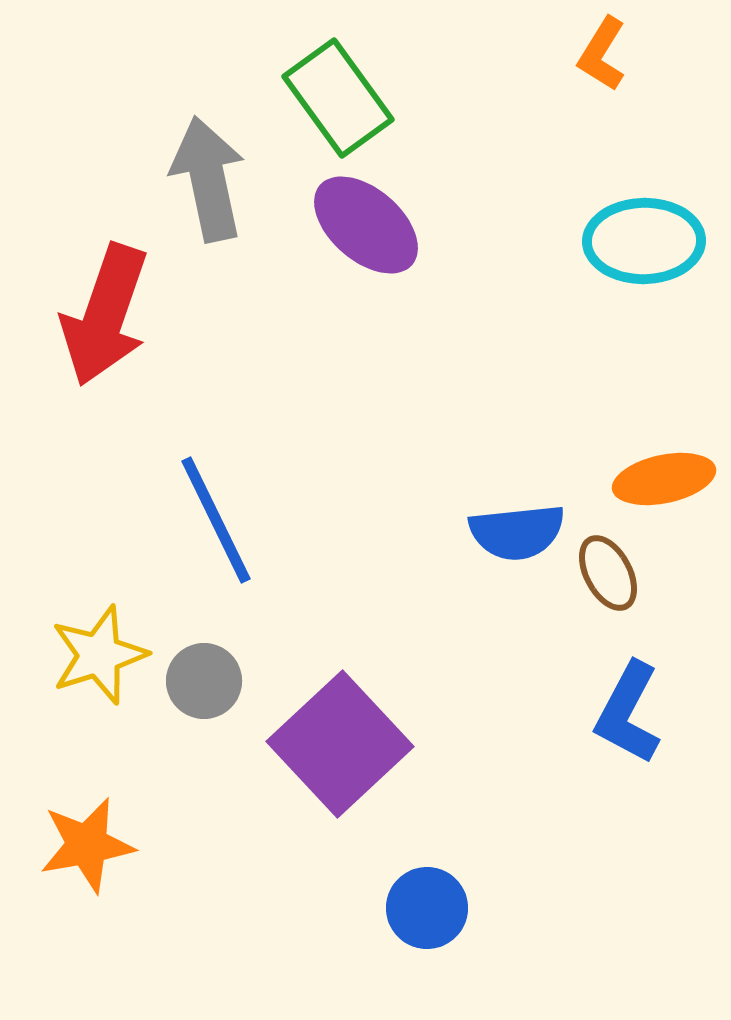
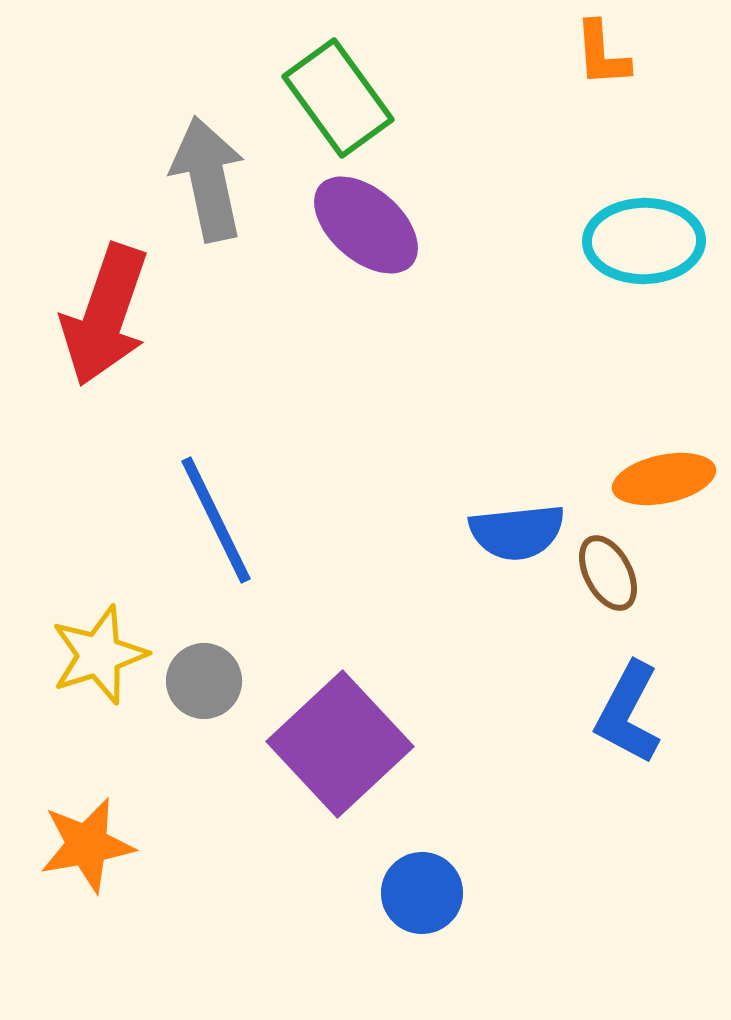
orange L-shape: rotated 36 degrees counterclockwise
blue circle: moved 5 px left, 15 px up
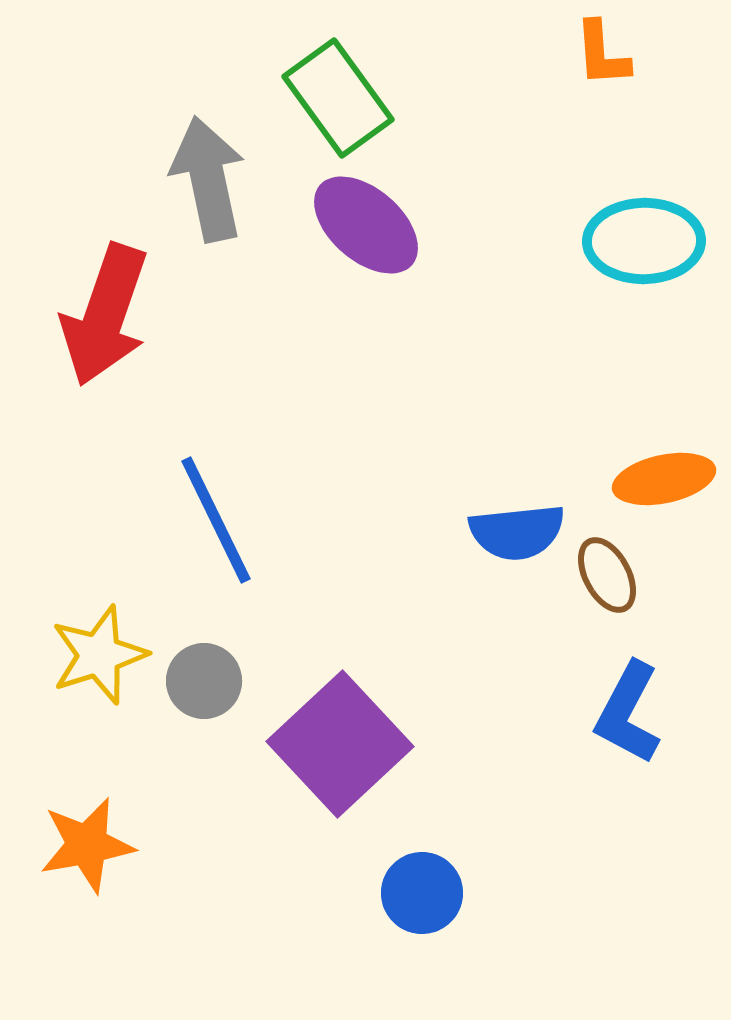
brown ellipse: moved 1 px left, 2 px down
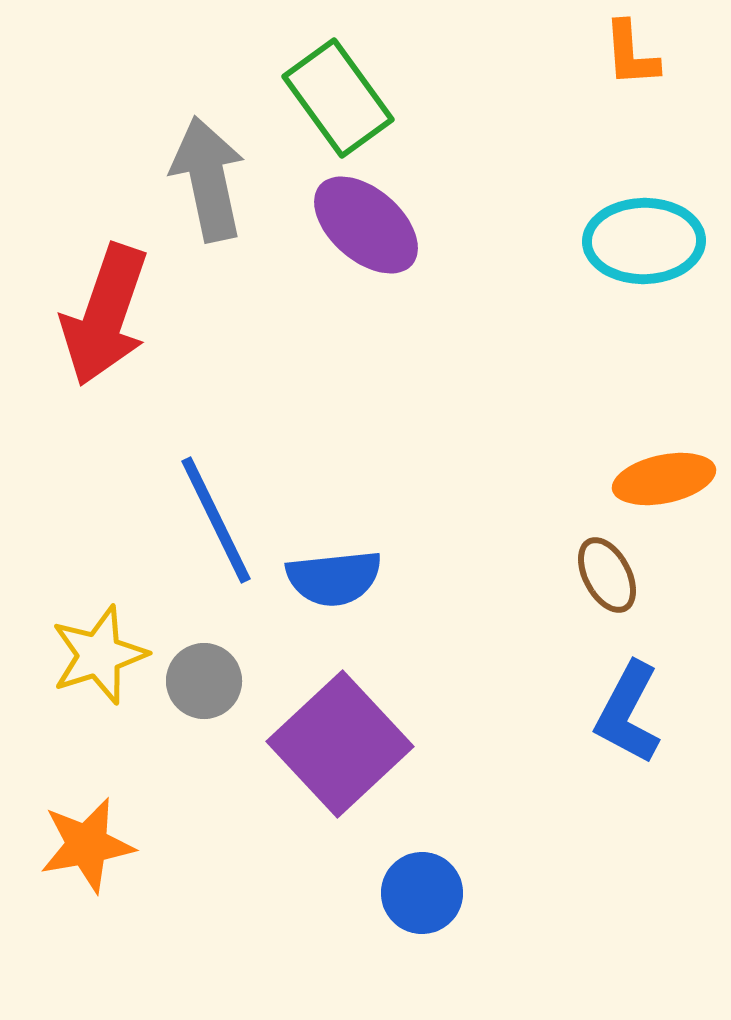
orange L-shape: moved 29 px right
blue semicircle: moved 183 px left, 46 px down
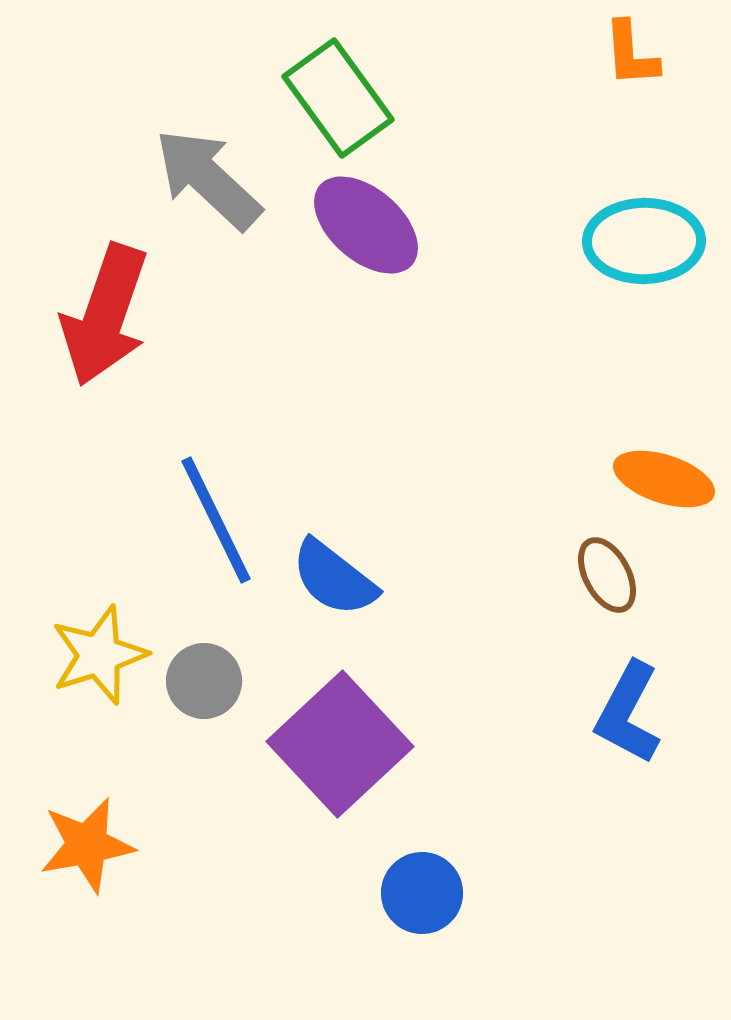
gray arrow: rotated 35 degrees counterclockwise
orange ellipse: rotated 30 degrees clockwise
blue semicircle: rotated 44 degrees clockwise
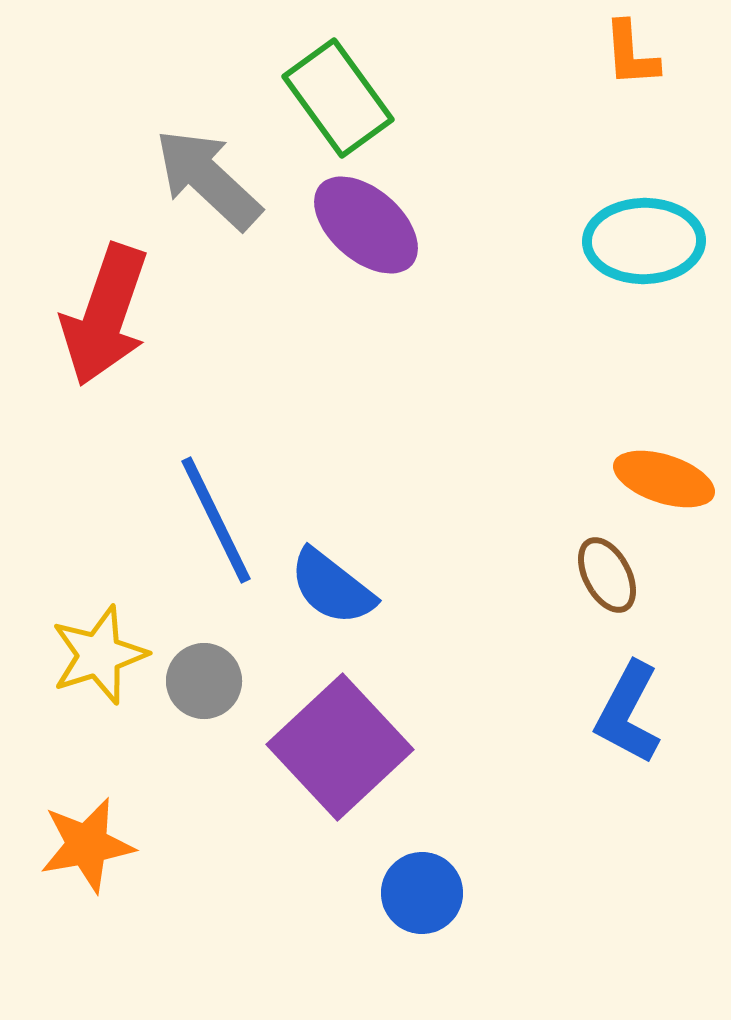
blue semicircle: moved 2 px left, 9 px down
purple square: moved 3 px down
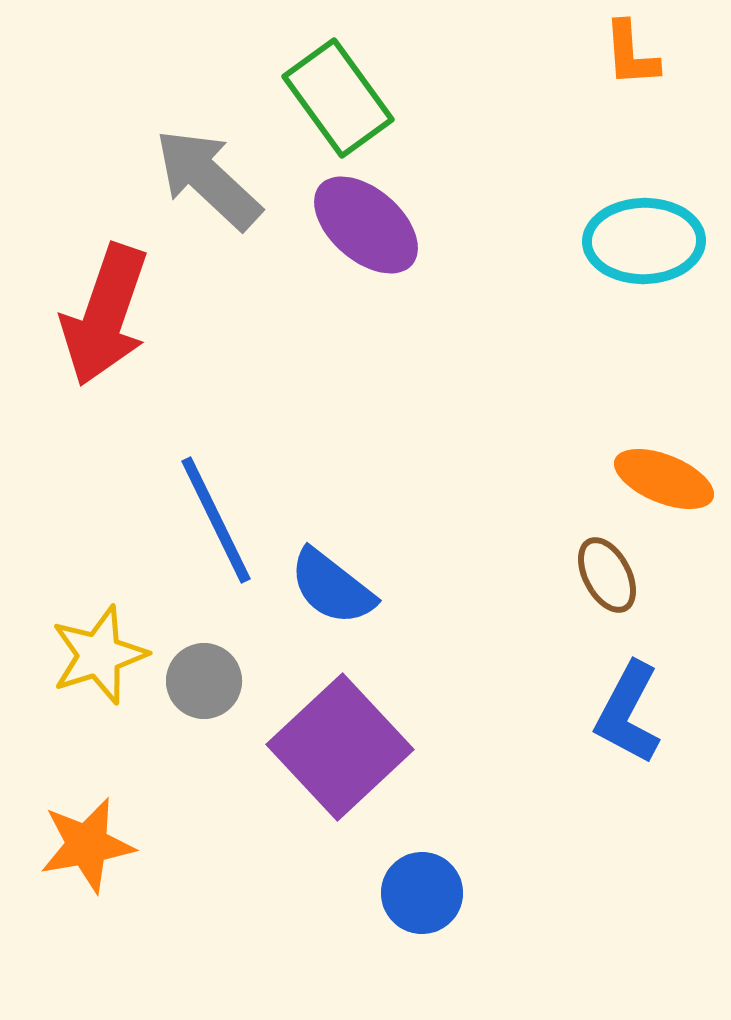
orange ellipse: rotated 4 degrees clockwise
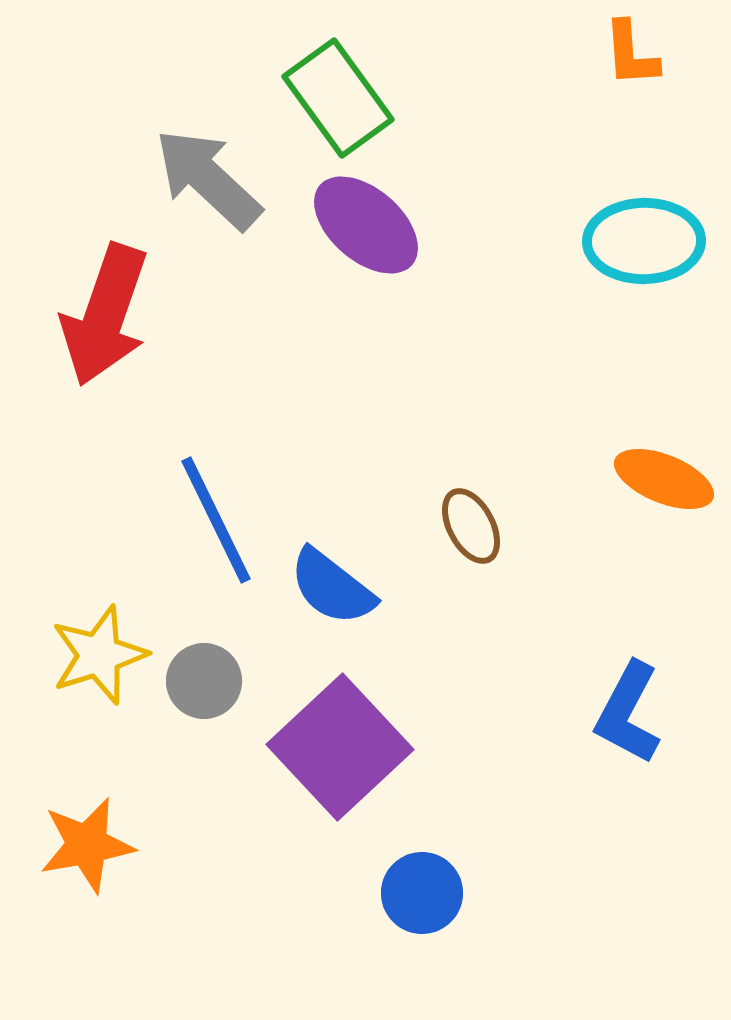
brown ellipse: moved 136 px left, 49 px up
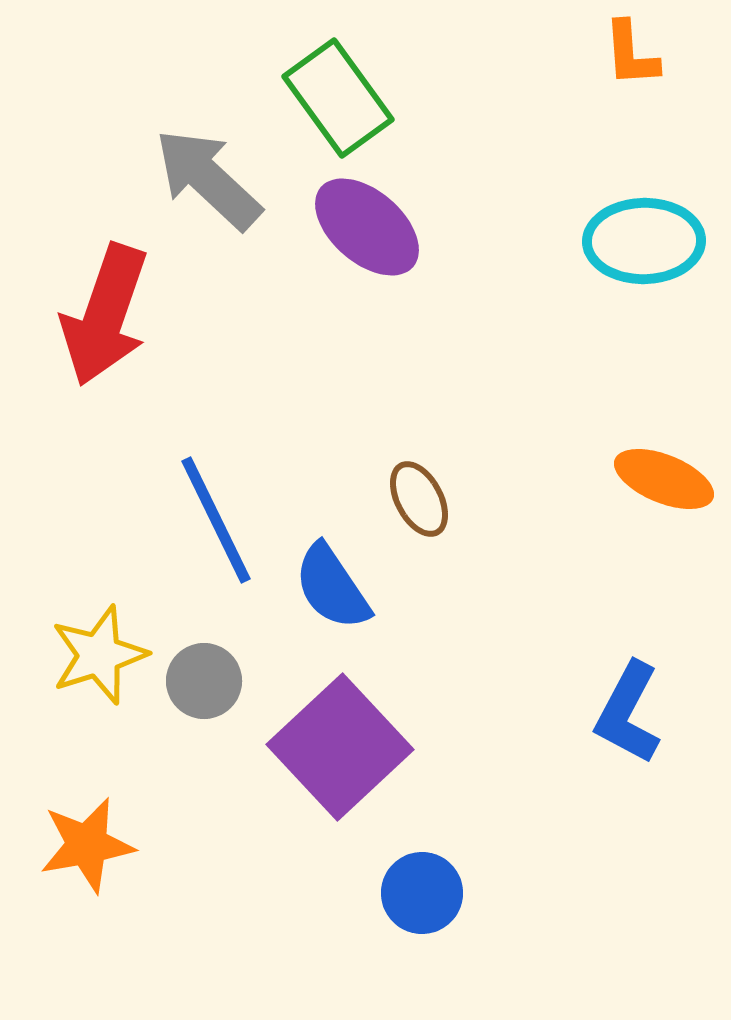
purple ellipse: moved 1 px right, 2 px down
brown ellipse: moved 52 px left, 27 px up
blue semicircle: rotated 18 degrees clockwise
